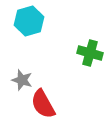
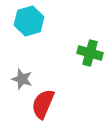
gray star: moved 1 px up
red semicircle: rotated 52 degrees clockwise
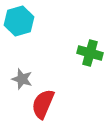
cyan hexagon: moved 10 px left
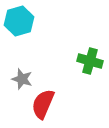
green cross: moved 8 px down
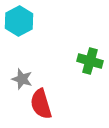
cyan hexagon: rotated 12 degrees counterclockwise
red semicircle: moved 2 px left; rotated 40 degrees counterclockwise
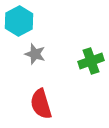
green cross: moved 1 px right; rotated 35 degrees counterclockwise
gray star: moved 13 px right, 25 px up
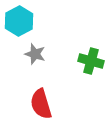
green cross: rotated 35 degrees clockwise
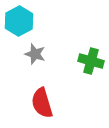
red semicircle: moved 1 px right, 1 px up
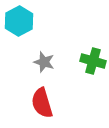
gray star: moved 9 px right, 8 px down
green cross: moved 2 px right
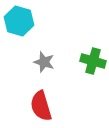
cyan hexagon: rotated 16 degrees counterclockwise
red semicircle: moved 1 px left, 3 px down
